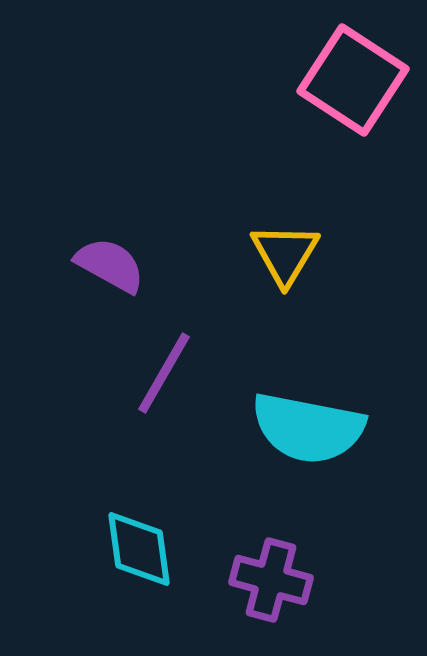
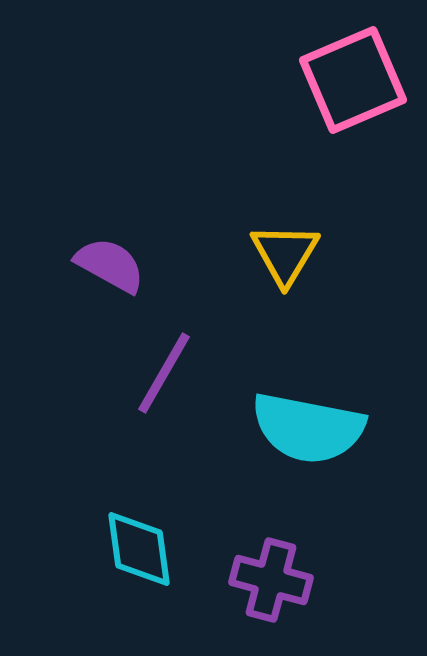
pink square: rotated 34 degrees clockwise
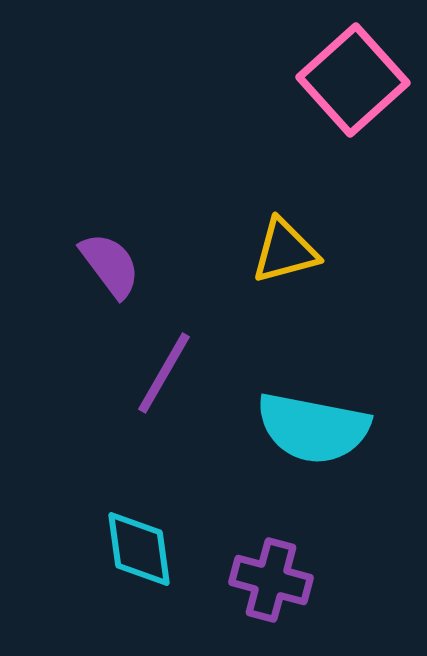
pink square: rotated 19 degrees counterclockwise
yellow triangle: moved 3 px up; rotated 44 degrees clockwise
purple semicircle: rotated 24 degrees clockwise
cyan semicircle: moved 5 px right
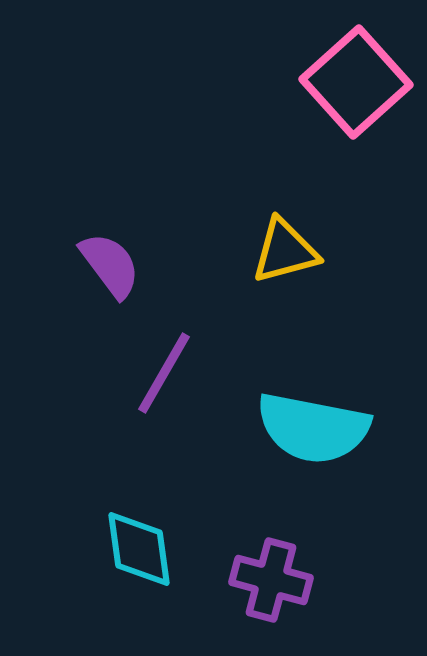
pink square: moved 3 px right, 2 px down
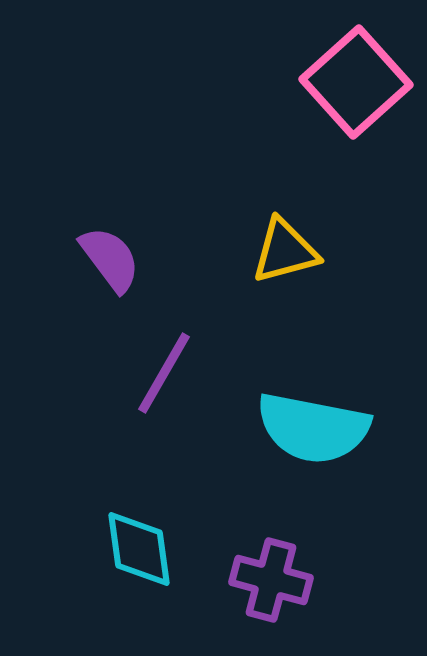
purple semicircle: moved 6 px up
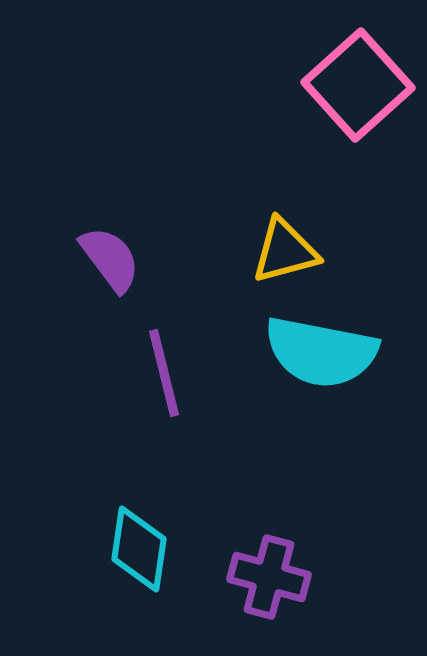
pink square: moved 2 px right, 3 px down
purple line: rotated 44 degrees counterclockwise
cyan semicircle: moved 8 px right, 76 px up
cyan diamond: rotated 16 degrees clockwise
purple cross: moved 2 px left, 3 px up
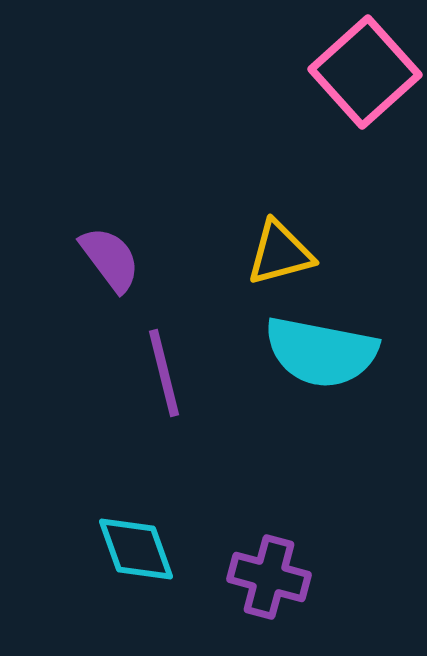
pink square: moved 7 px right, 13 px up
yellow triangle: moved 5 px left, 2 px down
cyan diamond: moved 3 px left; rotated 28 degrees counterclockwise
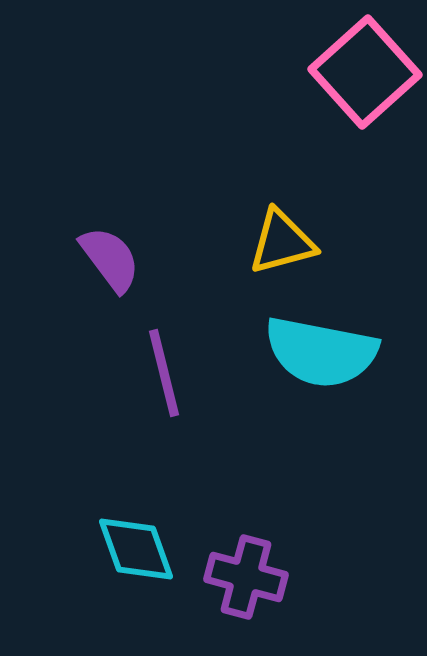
yellow triangle: moved 2 px right, 11 px up
purple cross: moved 23 px left
